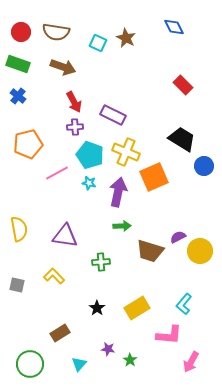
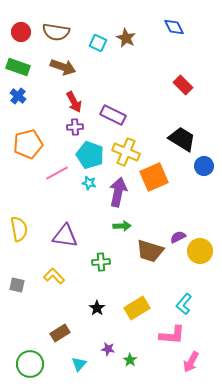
green rectangle: moved 3 px down
pink L-shape: moved 3 px right
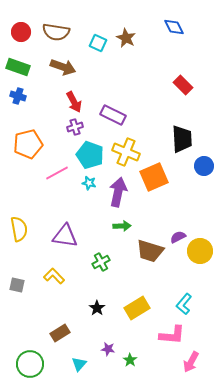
blue cross: rotated 21 degrees counterclockwise
purple cross: rotated 14 degrees counterclockwise
black trapezoid: rotated 56 degrees clockwise
green cross: rotated 24 degrees counterclockwise
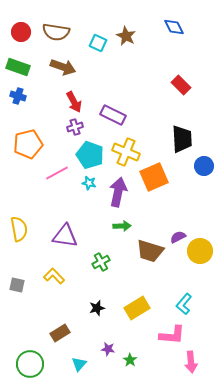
brown star: moved 2 px up
red rectangle: moved 2 px left
black star: rotated 21 degrees clockwise
pink arrow: rotated 35 degrees counterclockwise
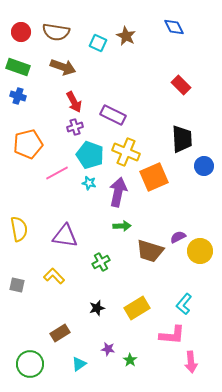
cyan triangle: rotated 14 degrees clockwise
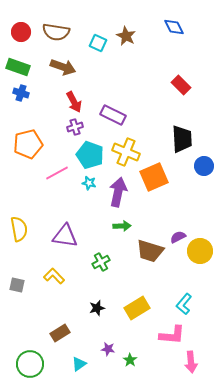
blue cross: moved 3 px right, 3 px up
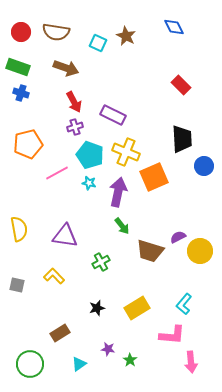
brown arrow: moved 3 px right, 1 px down
green arrow: rotated 54 degrees clockwise
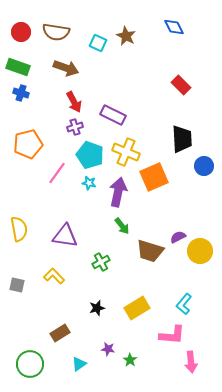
pink line: rotated 25 degrees counterclockwise
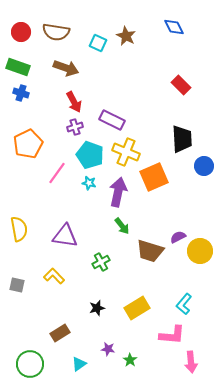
purple rectangle: moved 1 px left, 5 px down
orange pentagon: rotated 12 degrees counterclockwise
